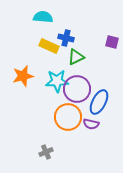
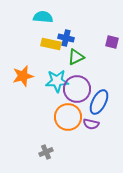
yellow rectangle: moved 2 px right, 2 px up; rotated 12 degrees counterclockwise
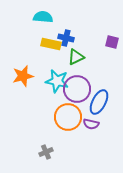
cyan star: rotated 15 degrees clockwise
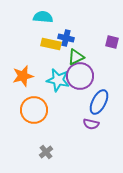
cyan star: moved 1 px right, 1 px up
purple circle: moved 3 px right, 13 px up
orange circle: moved 34 px left, 7 px up
gray cross: rotated 16 degrees counterclockwise
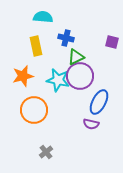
yellow rectangle: moved 15 px left, 2 px down; rotated 66 degrees clockwise
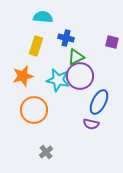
yellow rectangle: rotated 30 degrees clockwise
